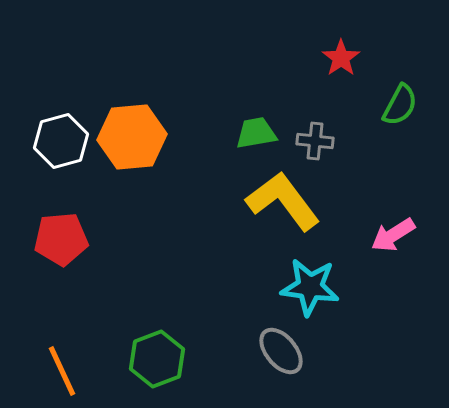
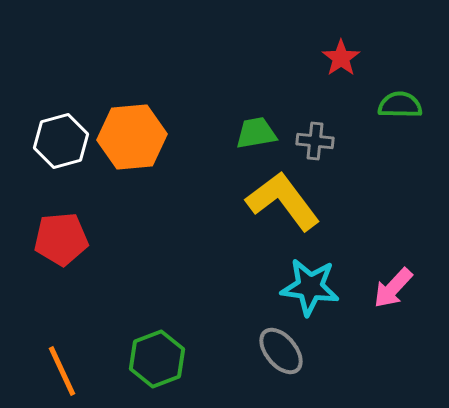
green semicircle: rotated 117 degrees counterclockwise
pink arrow: moved 53 px down; rotated 15 degrees counterclockwise
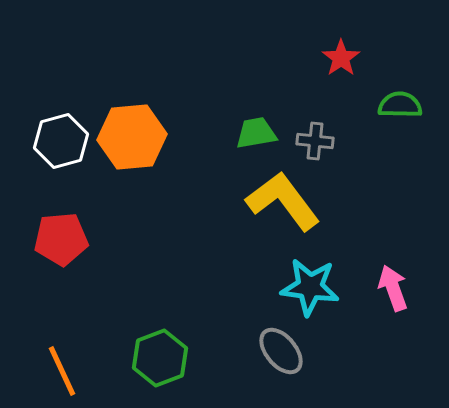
pink arrow: rotated 117 degrees clockwise
green hexagon: moved 3 px right, 1 px up
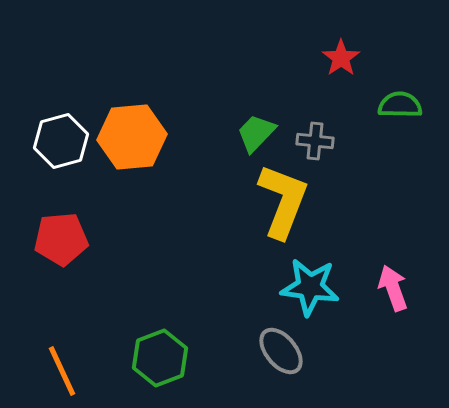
green trapezoid: rotated 36 degrees counterclockwise
yellow L-shape: rotated 58 degrees clockwise
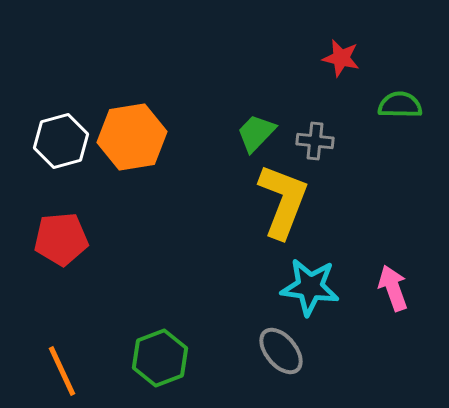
red star: rotated 24 degrees counterclockwise
orange hexagon: rotated 4 degrees counterclockwise
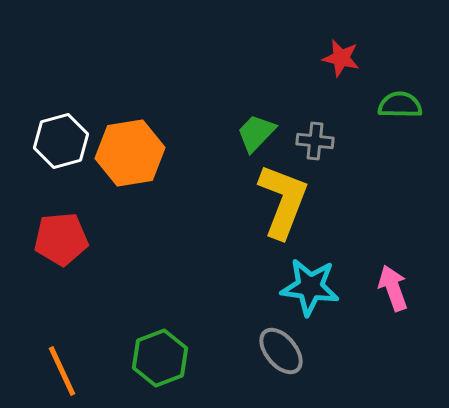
orange hexagon: moved 2 px left, 16 px down
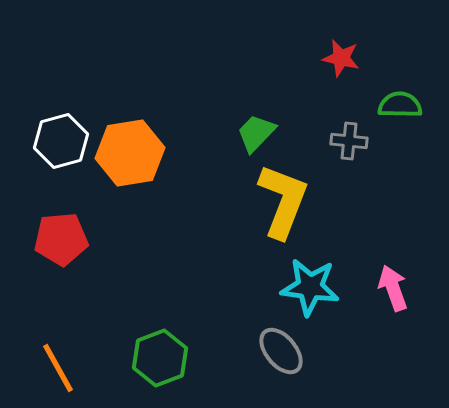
gray cross: moved 34 px right
orange line: moved 4 px left, 3 px up; rotated 4 degrees counterclockwise
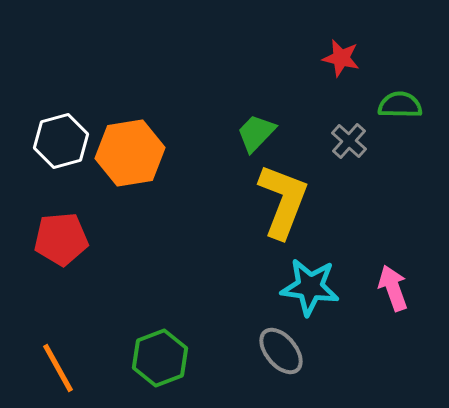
gray cross: rotated 36 degrees clockwise
